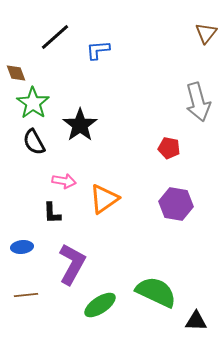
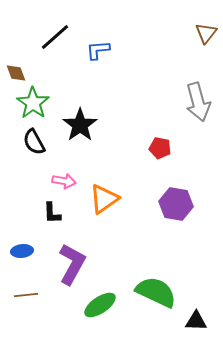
red pentagon: moved 9 px left
blue ellipse: moved 4 px down
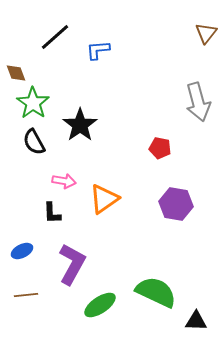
blue ellipse: rotated 20 degrees counterclockwise
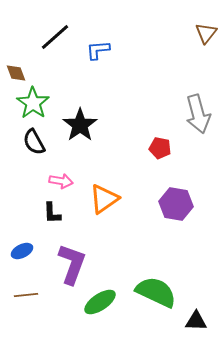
gray arrow: moved 12 px down
pink arrow: moved 3 px left
purple L-shape: rotated 9 degrees counterclockwise
green ellipse: moved 3 px up
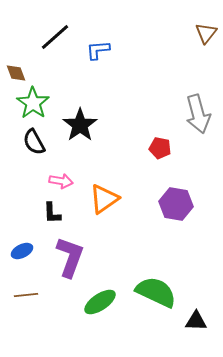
purple L-shape: moved 2 px left, 7 px up
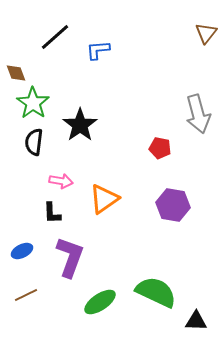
black semicircle: rotated 36 degrees clockwise
purple hexagon: moved 3 px left, 1 px down
brown line: rotated 20 degrees counterclockwise
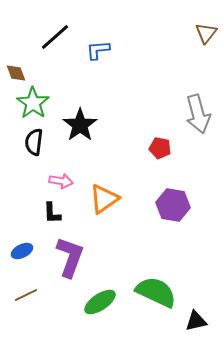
black triangle: rotated 15 degrees counterclockwise
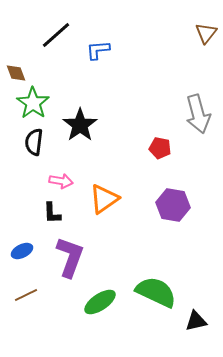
black line: moved 1 px right, 2 px up
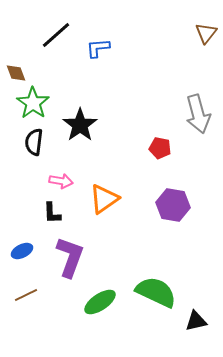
blue L-shape: moved 2 px up
